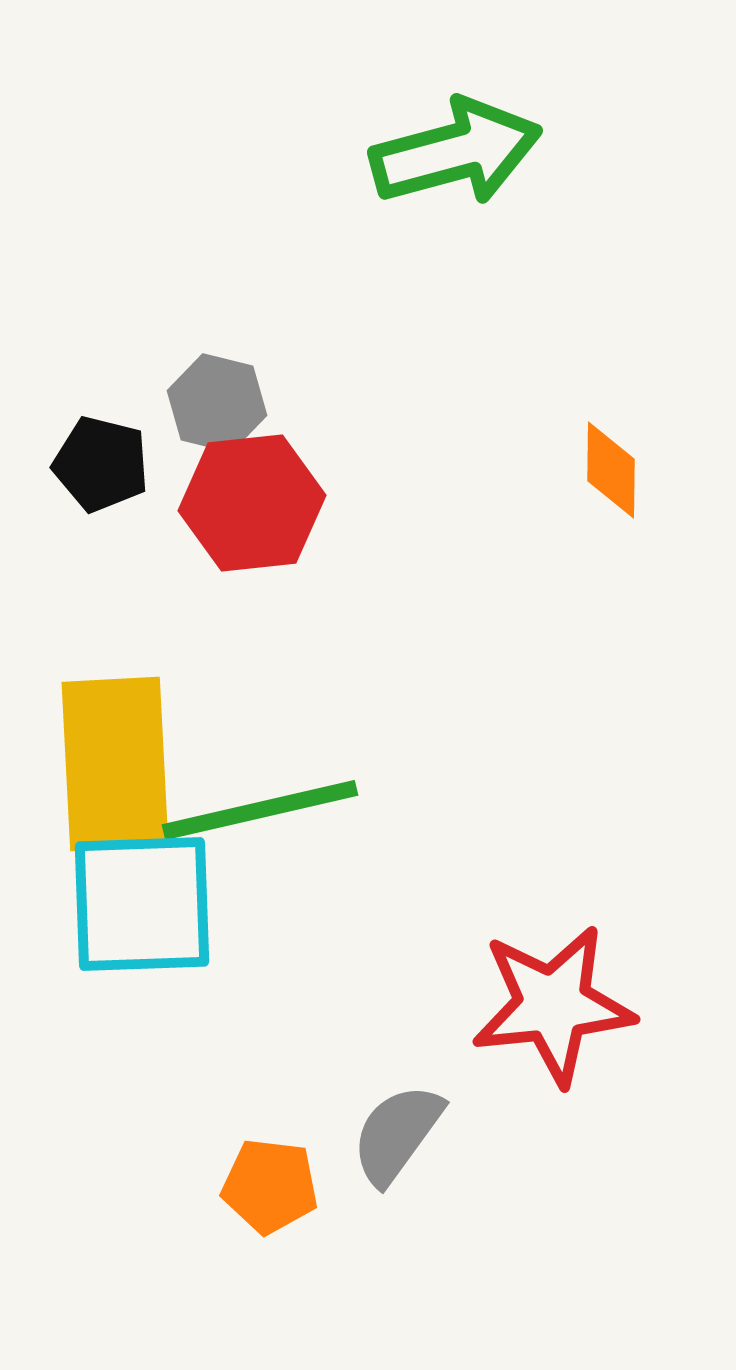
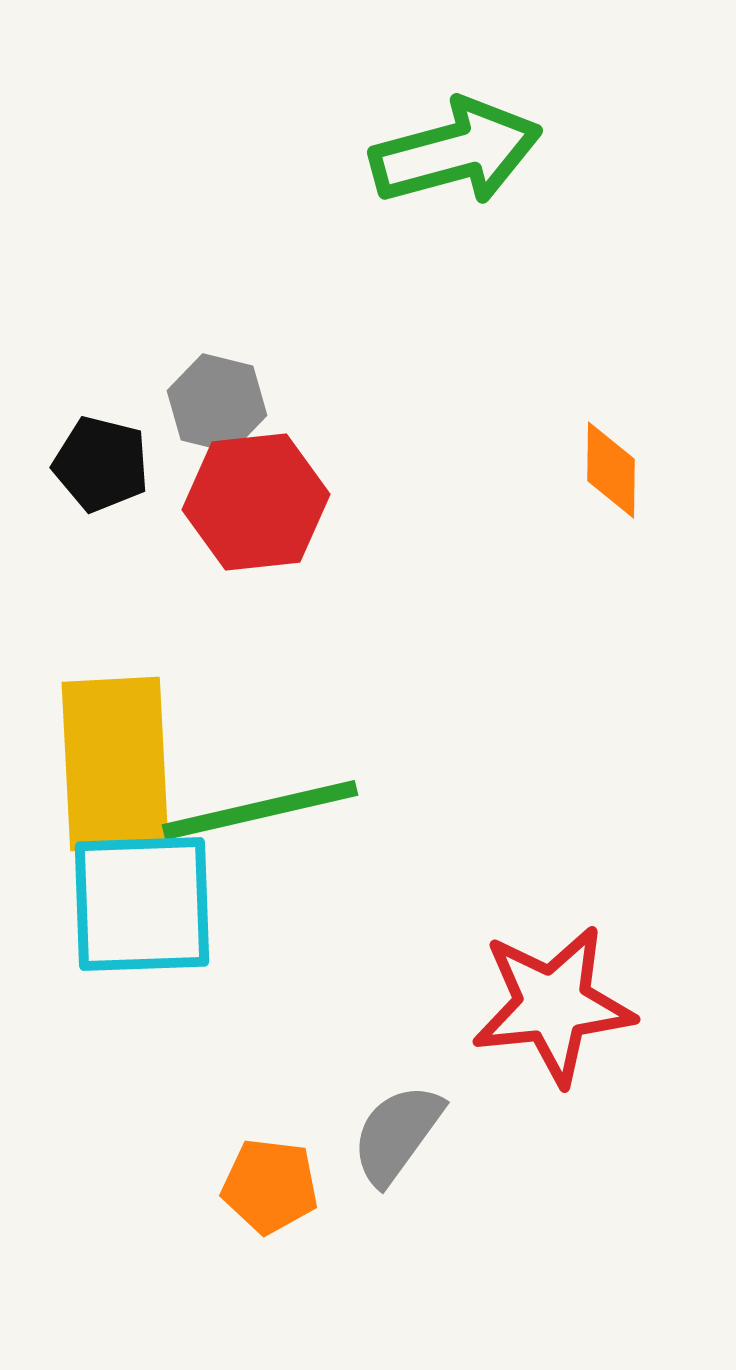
red hexagon: moved 4 px right, 1 px up
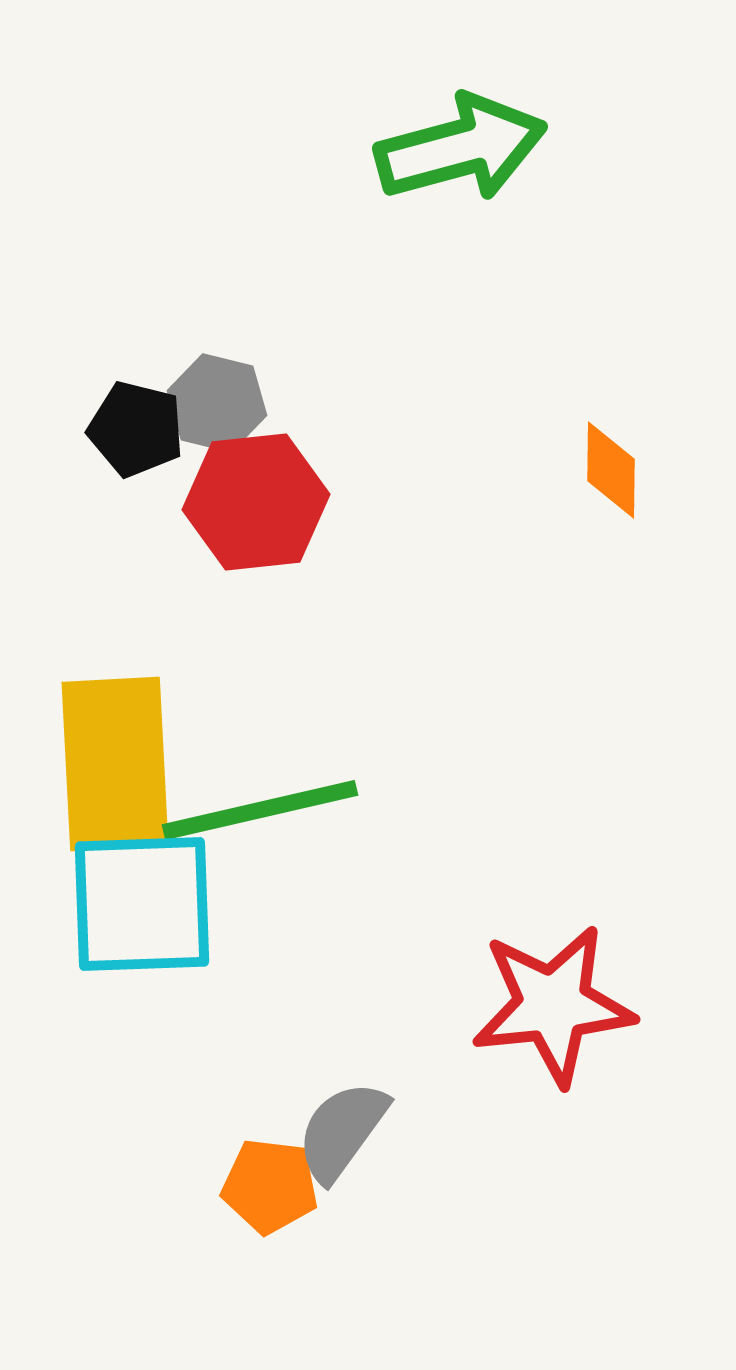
green arrow: moved 5 px right, 4 px up
black pentagon: moved 35 px right, 35 px up
gray semicircle: moved 55 px left, 3 px up
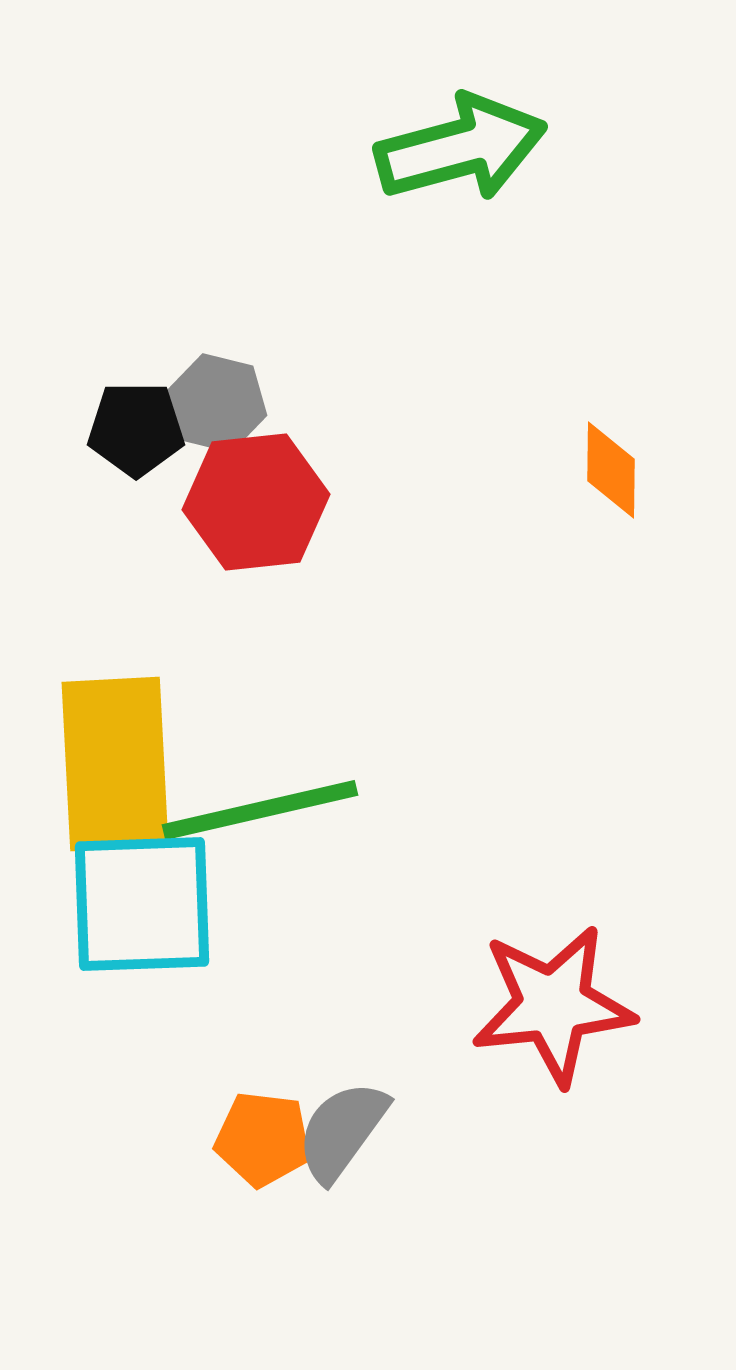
black pentagon: rotated 14 degrees counterclockwise
orange pentagon: moved 7 px left, 47 px up
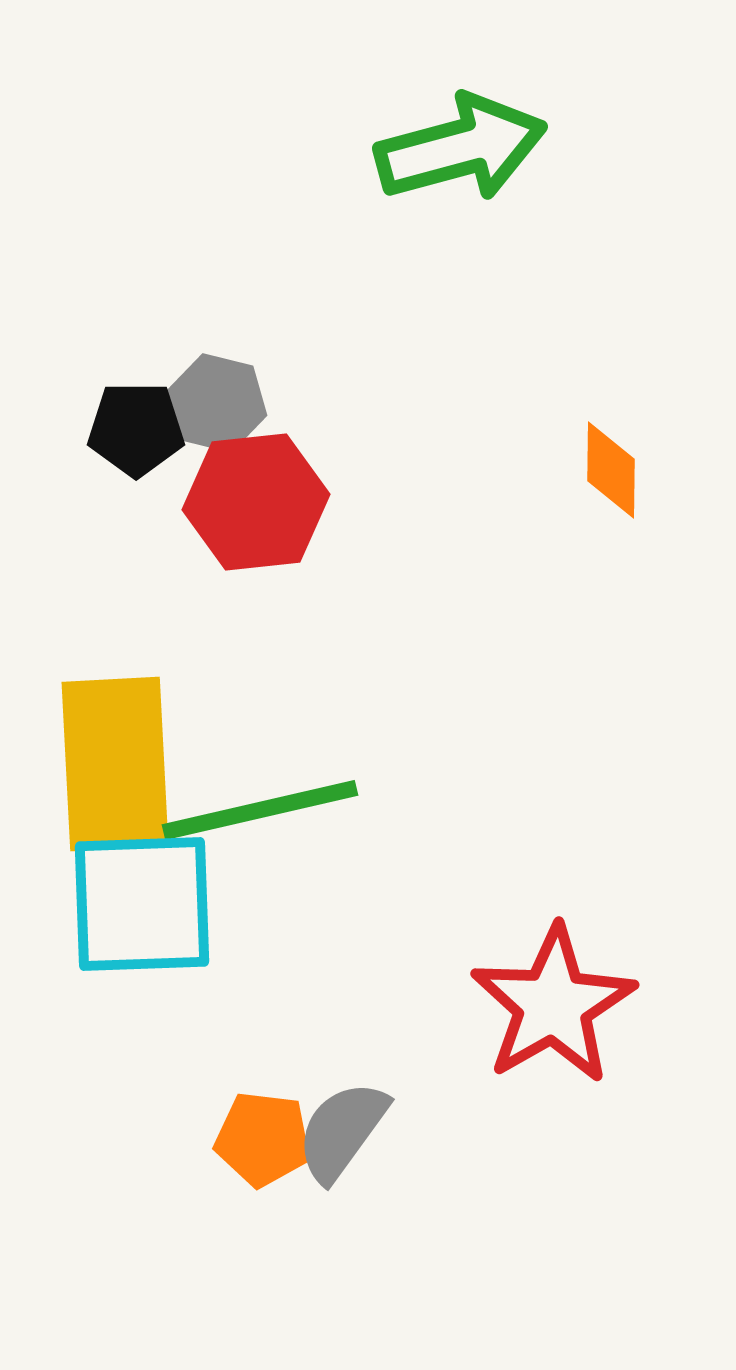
red star: rotated 24 degrees counterclockwise
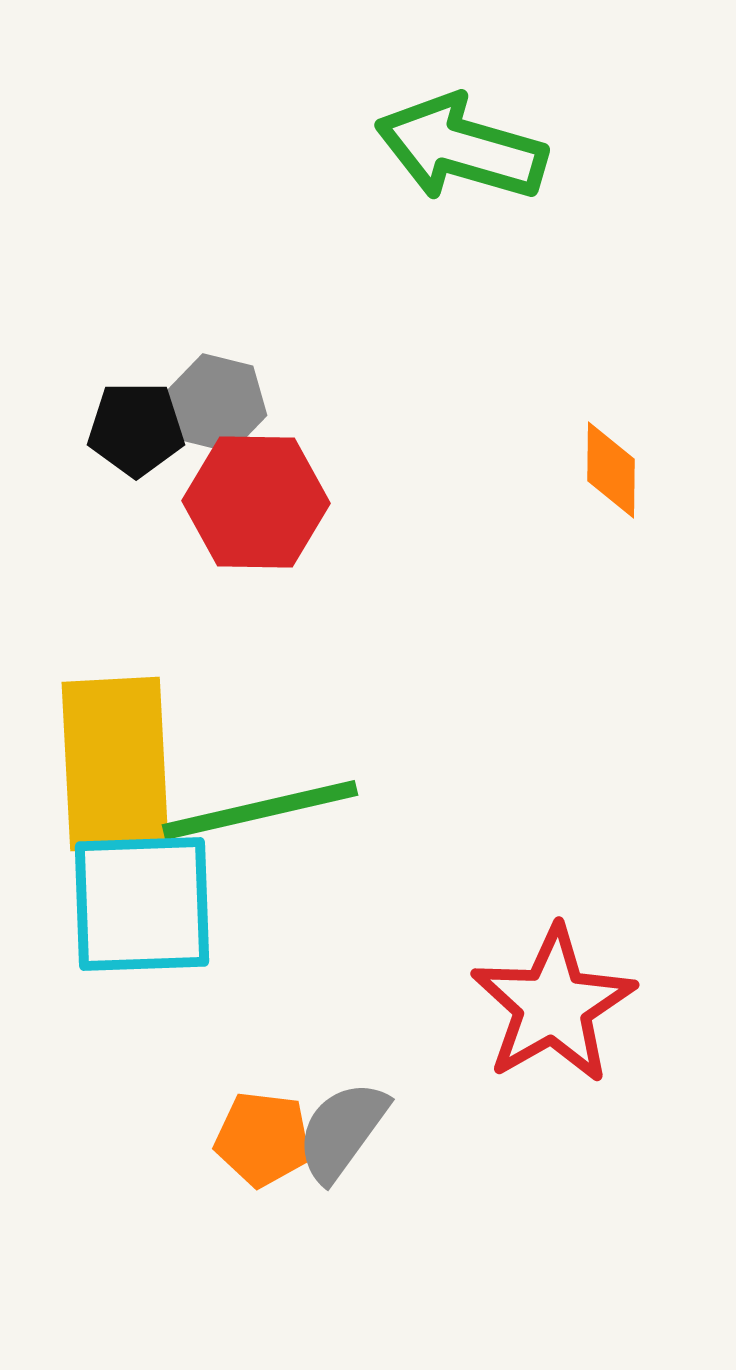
green arrow: rotated 149 degrees counterclockwise
red hexagon: rotated 7 degrees clockwise
